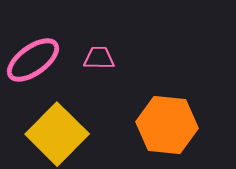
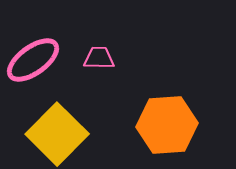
orange hexagon: rotated 10 degrees counterclockwise
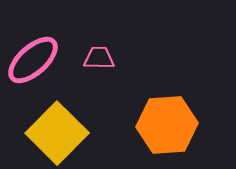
pink ellipse: rotated 6 degrees counterclockwise
yellow square: moved 1 px up
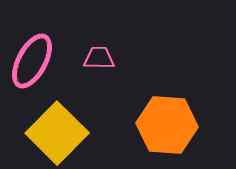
pink ellipse: moved 1 px left, 1 px down; rotated 20 degrees counterclockwise
orange hexagon: rotated 8 degrees clockwise
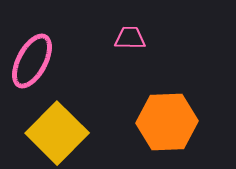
pink trapezoid: moved 31 px right, 20 px up
orange hexagon: moved 3 px up; rotated 6 degrees counterclockwise
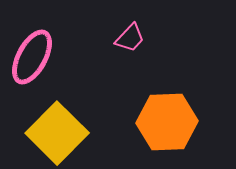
pink trapezoid: rotated 132 degrees clockwise
pink ellipse: moved 4 px up
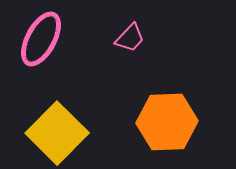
pink ellipse: moved 9 px right, 18 px up
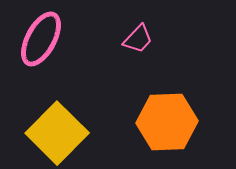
pink trapezoid: moved 8 px right, 1 px down
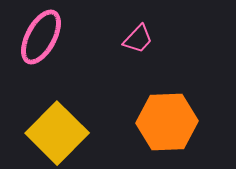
pink ellipse: moved 2 px up
